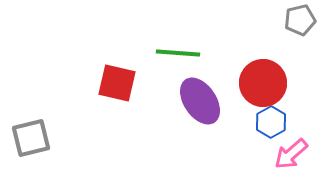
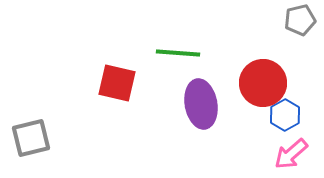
purple ellipse: moved 1 px right, 3 px down; rotated 24 degrees clockwise
blue hexagon: moved 14 px right, 7 px up
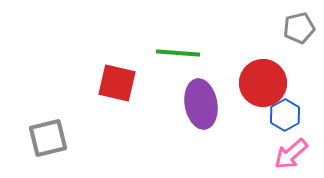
gray pentagon: moved 1 px left, 8 px down
gray square: moved 17 px right
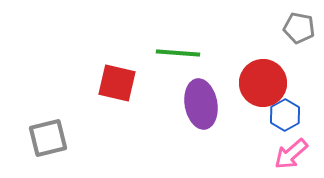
gray pentagon: rotated 24 degrees clockwise
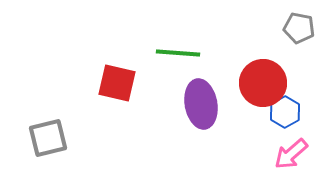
blue hexagon: moved 3 px up
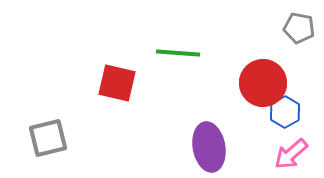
purple ellipse: moved 8 px right, 43 px down
